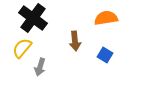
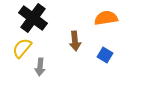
gray arrow: rotated 12 degrees counterclockwise
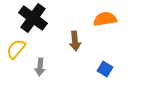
orange semicircle: moved 1 px left, 1 px down
yellow semicircle: moved 6 px left, 1 px down
blue square: moved 14 px down
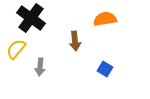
black cross: moved 2 px left
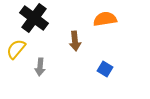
black cross: moved 3 px right
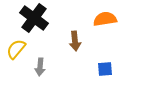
blue square: rotated 35 degrees counterclockwise
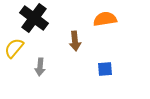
yellow semicircle: moved 2 px left, 1 px up
